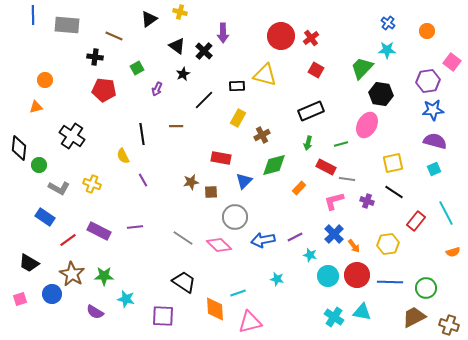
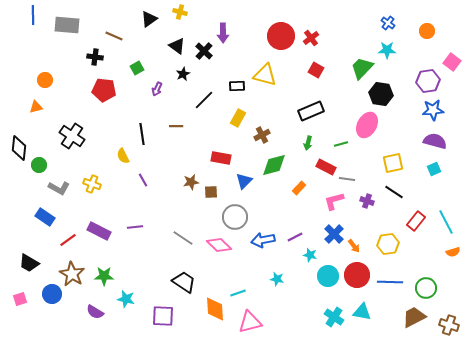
cyan line at (446, 213): moved 9 px down
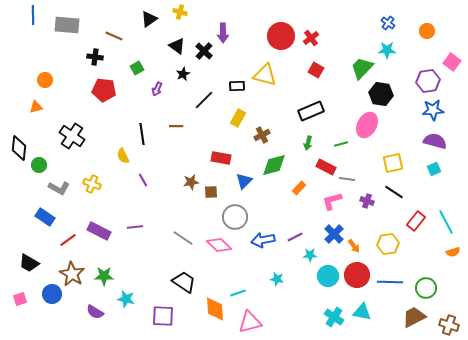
pink L-shape at (334, 201): moved 2 px left
cyan star at (310, 255): rotated 16 degrees counterclockwise
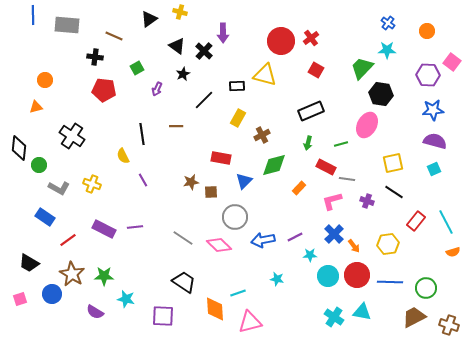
red circle at (281, 36): moved 5 px down
purple hexagon at (428, 81): moved 6 px up; rotated 10 degrees clockwise
purple rectangle at (99, 231): moved 5 px right, 2 px up
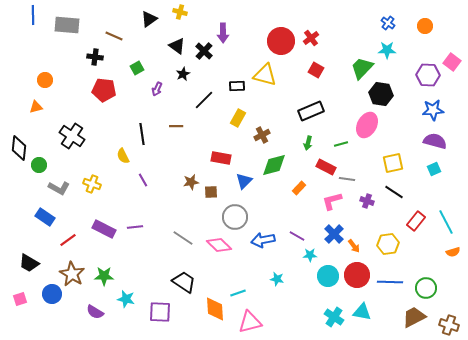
orange circle at (427, 31): moved 2 px left, 5 px up
purple line at (295, 237): moved 2 px right, 1 px up; rotated 56 degrees clockwise
purple square at (163, 316): moved 3 px left, 4 px up
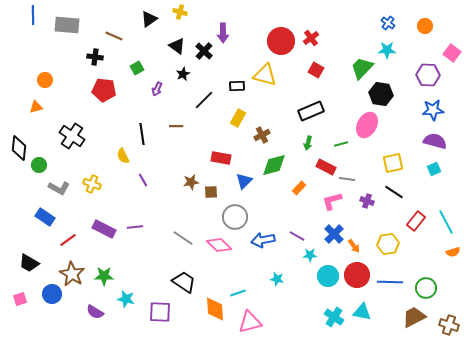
pink square at (452, 62): moved 9 px up
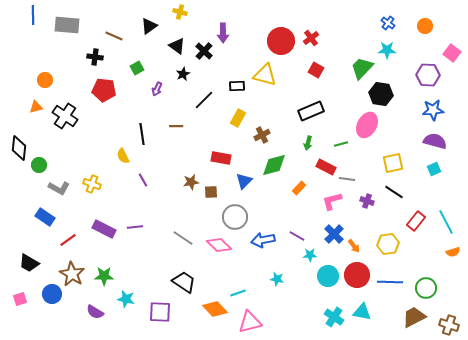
black triangle at (149, 19): moved 7 px down
black cross at (72, 136): moved 7 px left, 20 px up
orange diamond at (215, 309): rotated 40 degrees counterclockwise
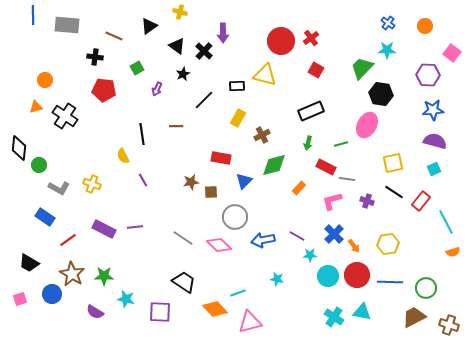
red rectangle at (416, 221): moved 5 px right, 20 px up
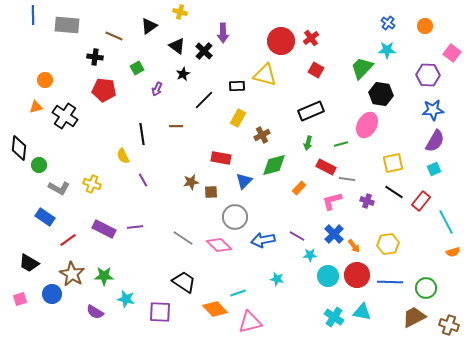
purple semicircle at (435, 141): rotated 105 degrees clockwise
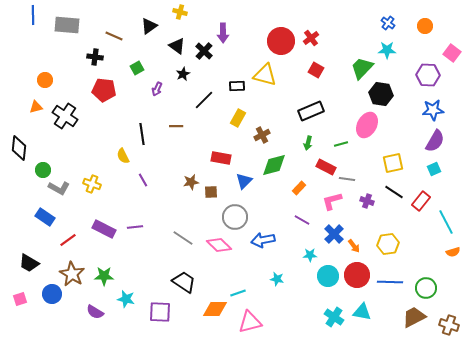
green circle at (39, 165): moved 4 px right, 5 px down
purple line at (297, 236): moved 5 px right, 16 px up
orange diamond at (215, 309): rotated 45 degrees counterclockwise
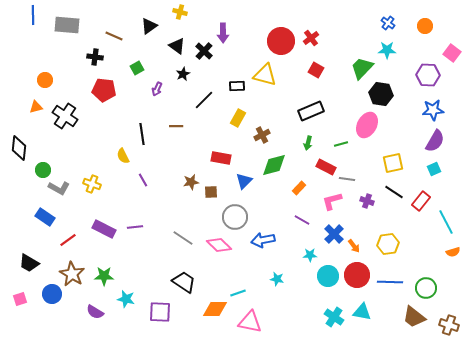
brown trapezoid at (414, 317): rotated 115 degrees counterclockwise
pink triangle at (250, 322): rotated 25 degrees clockwise
